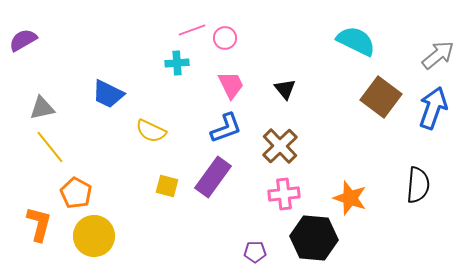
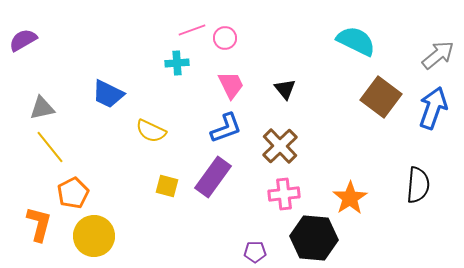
orange pentagon: moved 3 px left; rotated 16 degrees clockwise
orange star: rotated 20 degrees clockwise
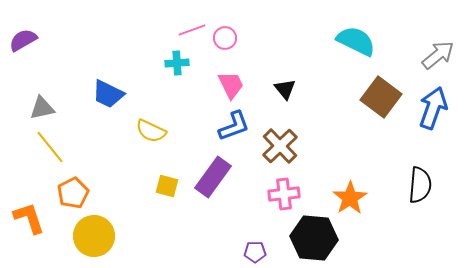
blue L-shape: moved 8 px right, 2 px up
black semicircle: moved 2 px right
orange L-shape: moved 10 px left, 6 px up; rotated 33 degrees counterclockwise
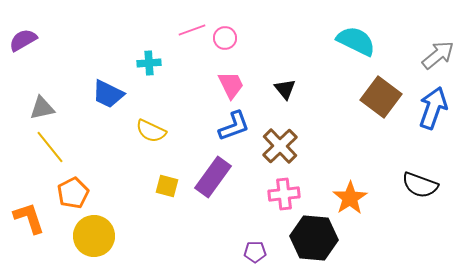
cyan cross: moved 28 px left
black semicircle: rotated 105 degrees clockwise
